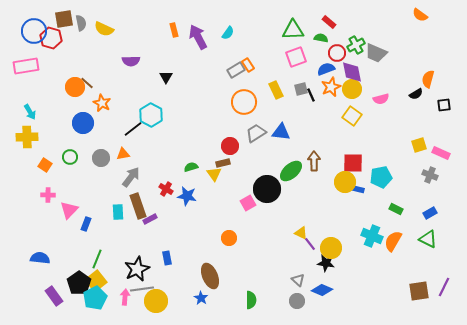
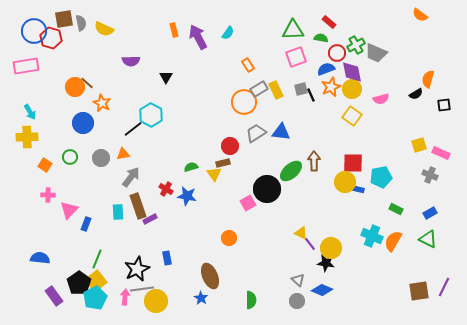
gray rectangle at (236, 70): moved 23 px right, 19 px down
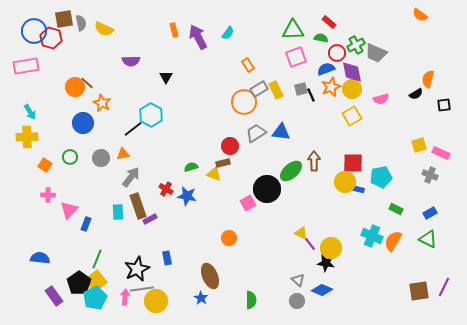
yellow square at (352, 116): rotated 24 degrees clockwise
yellow triangle at (214, 174): rotated 35 degrees counterclockwise
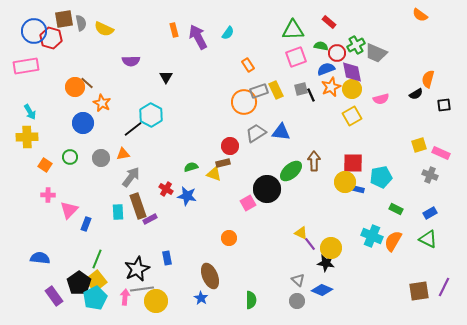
green semicircle at (321, 38): moved 8 px down
gray rectangle at (259, 89): moved 2 px down; rotated 12 degrees clockwise
